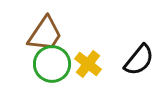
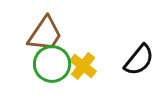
yellow cross: moved 5 px left, 2 px down
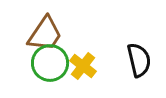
black semicircle: rotated 52 degrees counterclockwise
green circle: moved 2 px left, 1 px up
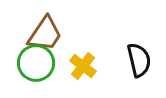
green circle: moved 14 px left
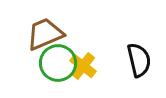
brown trapezoid: rotated 147 degrees counterclockwise
green circle: moved 22 px right
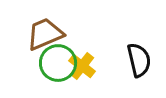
yellow cross: moved 1 px left
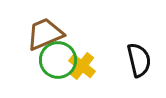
green circle: moved 3 px up
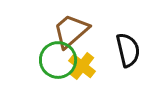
brown trapezoid: moved 26 px right, 3 px up; rotated 18 degrees counterclockwise
black semicircle: moved 11 px left, 10 px up
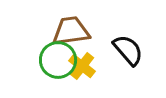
brown trapezoid: rotated 33 degrees clockwise
black semicircle: rotated 28 degrees counterclockwise
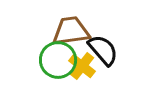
black semicircle: moved 25 px left
